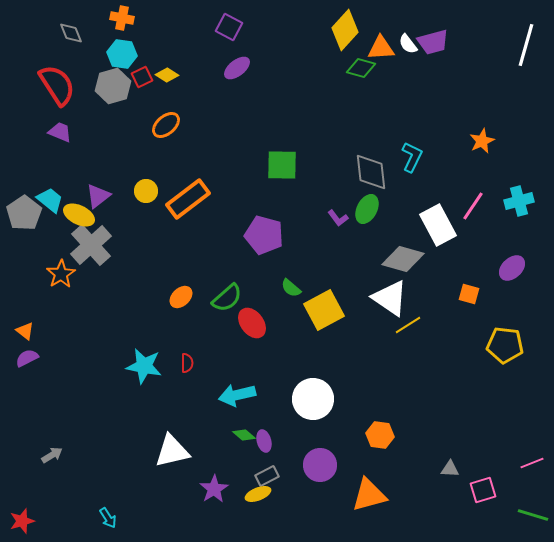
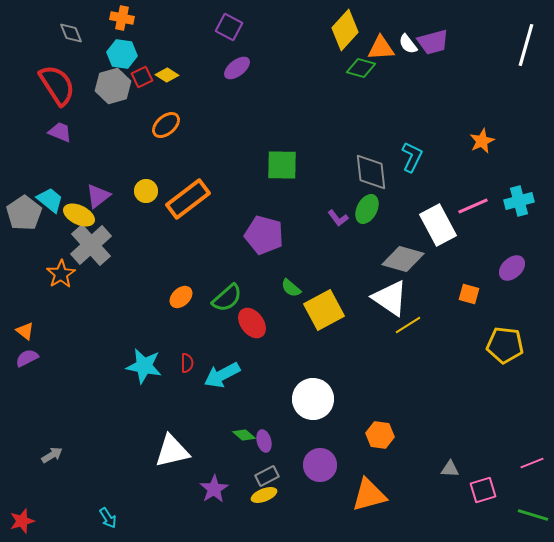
pink line at (473, 206): rotated 32 degrees clockwise
cyan arrow at (237, 395): moved 15 px left, 20 px up; rotated 15 degrees counterclockwise
yellow ellipse at (258, 494): moved 6 px right, 1 px down
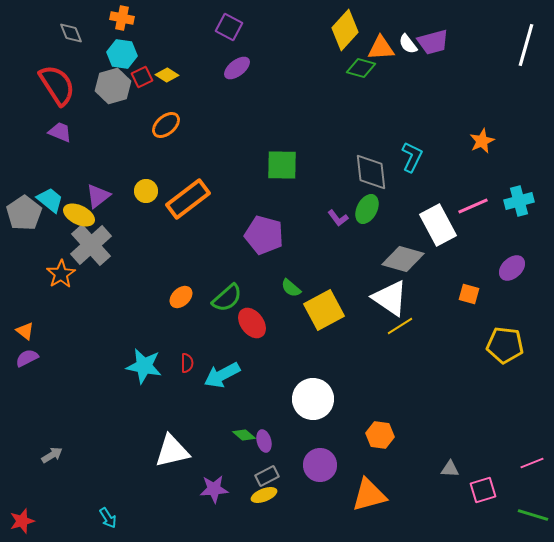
yellow line at (408, 325): moved 8 px left, 1 px down
purple star at (214, 489): rotated 28 degrees clockwise
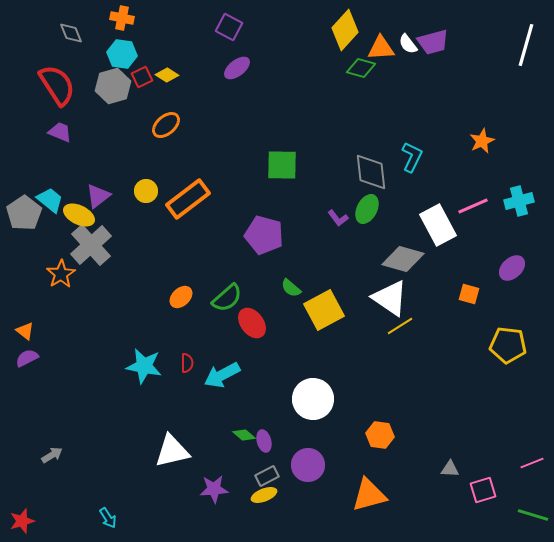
yellow pentagon at (505, 345): moved 3 px right
purple circle at (320, 465): moved 12 px left
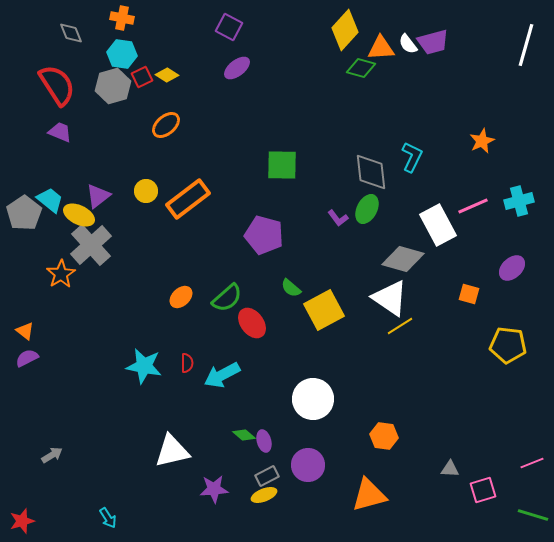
orange hexagon at (380, 435): moved 4 px right, 1 px down
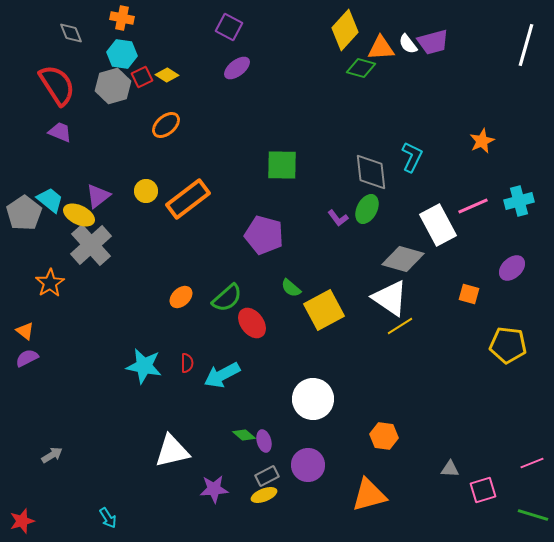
orange star at (61, 274): moved 11 px left, 9 px down
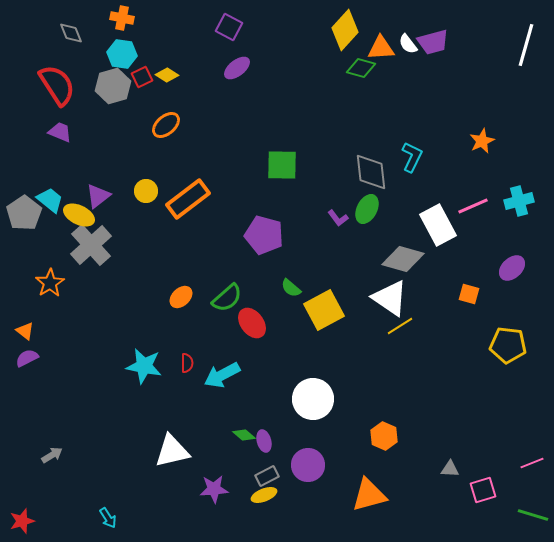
orange hexagon at (384, 436): rotated 16 degrees clockwise
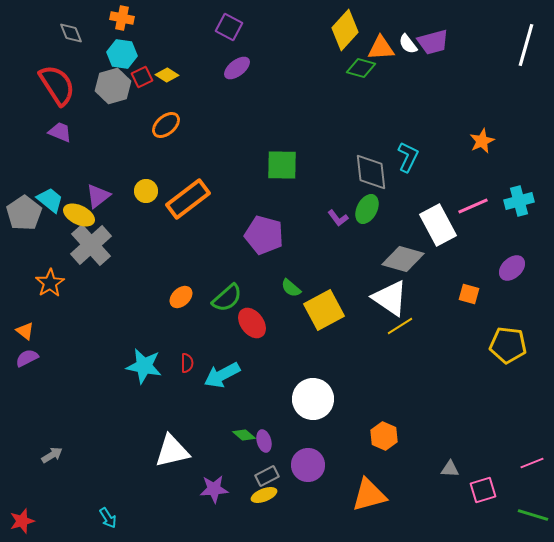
cyan L-shape at (412, 157): moved 4 px left
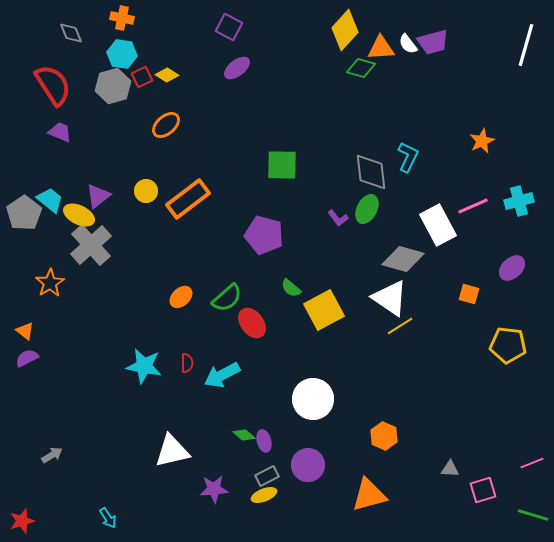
red semicircle at (57, 85): moved 4 px left
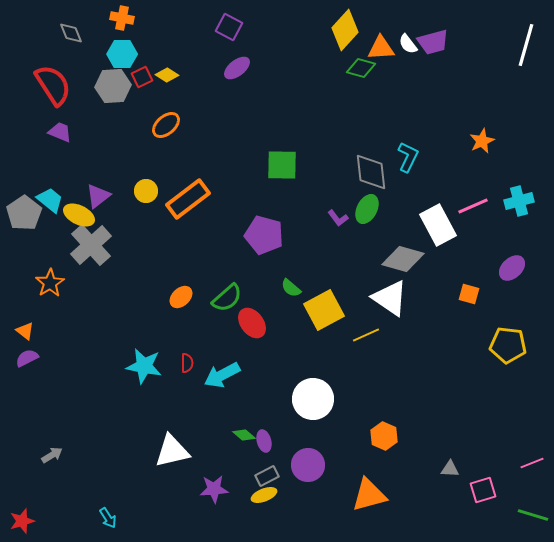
cyan hexagon at (122, 54): rotated 8 degrees counterclockwise
gray hexagon at (113, 86): rotated 12 degrees clockwise
yellow line at (400, 326): moved 34 px left, 9 px down; rotated 8 degrees clockwise
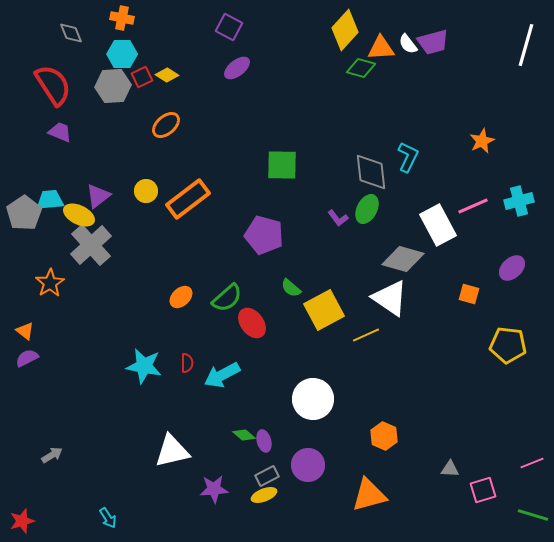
cyan trapezoid at (50, 200): rotated 44 degrees counterclockwise
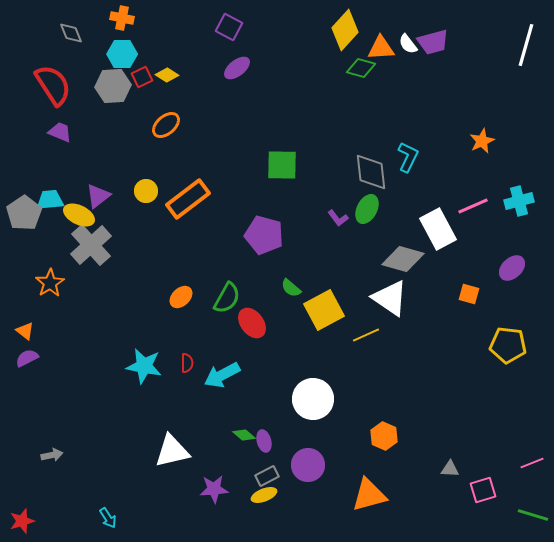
white rectangle at (438, 225): moved 4 px down
green semicircle at (227, 298): rotated 20 degrees counterclockwise
gray arrow at (52, 455): rotated 20 degrees clockwise
